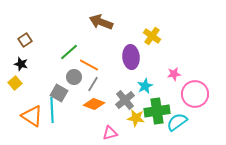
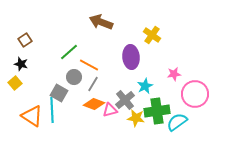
yellow cross: moved 1 px up
pink triangle: moved 23 px up
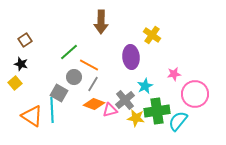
brown arrow: rotated 110 degrees counterclockwise
cyan semicircle: moved 1 px right, 1 px up; rotated 15 degrees counterclockwise
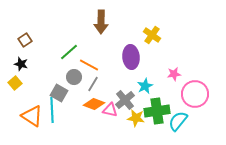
pink triangle: rotated 28 degrees clockwise
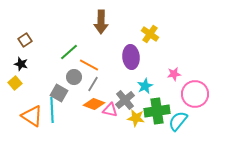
yellow cross: moved 2 px left, 1 px up
